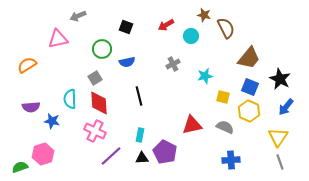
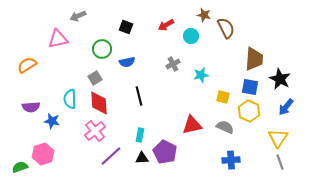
brown trapezoid: moved 5 px right, 1 px down; rotated 35 degrees counterclockwise
cyan star: moved 4 px left, 1 px up
blue square: rotated 12 degrees counterclockwise
pink cross: rotated 25 degrees clockwise
yellow triangle: moved 1 px down
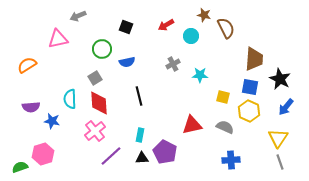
cyan star: moved 1 px left; rotated 14 degrees clockwise
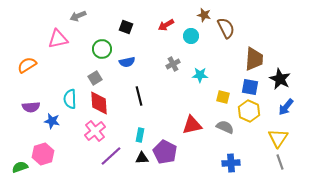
blue cross: moved 3 px down
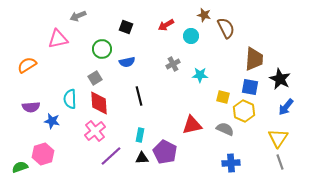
yellow hexagon: moved 5 px left
gray semicircle: moved 2 px down
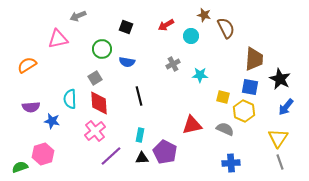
blue semicircle: rotated 21 degrees clockwise
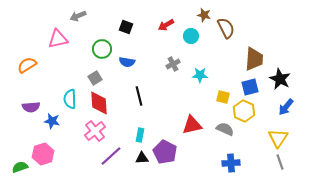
blue square: rotated 24 degrees counterclockwise
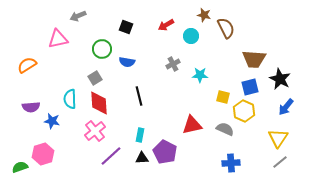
brown trapezoid: rotated 90 degrees clockwise
gray line: rotated 70 degrees clockwise
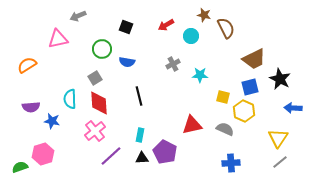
brown trapezoid: rotated 30 degrees counterclockwise
blue arrow: moved 7 px right, 1 px down; rotated 54 degrees clockwise
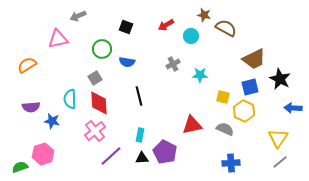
brown semicircle: rotated 35 degrees counterclockwise
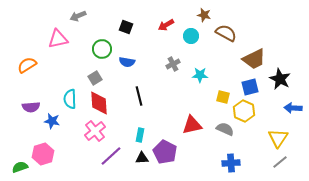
brown semicircle: moved 5 px down
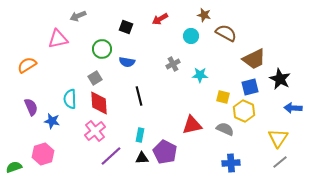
red arrow: moved 6 px left, 6 px up
purple semicircle: rotated 108 degrees counterclockwise
green semicircle: moved 6 px left
